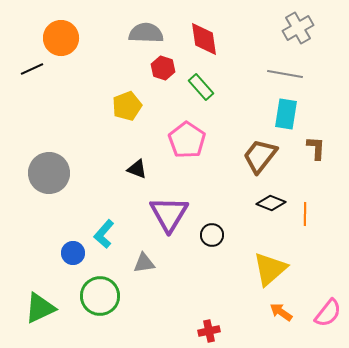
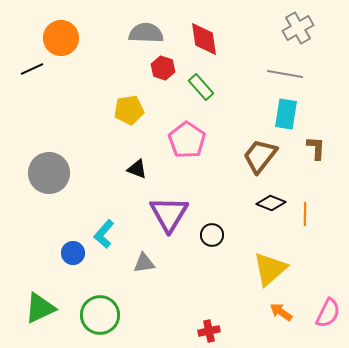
yellow pentagon: moved 2 px right, 4 px down; rotated 12 degrees clockwise
green circle: moved 19 px down
pink semicircle: rotated 12 degrees counterclockwise
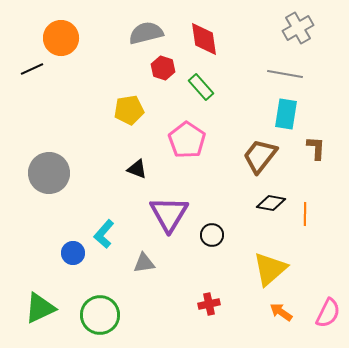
gray semicircle: rotated 16 degrees counterclockwise
black diamond: rotated 12 degrees counterclockwise
red cross: moved 27 px up
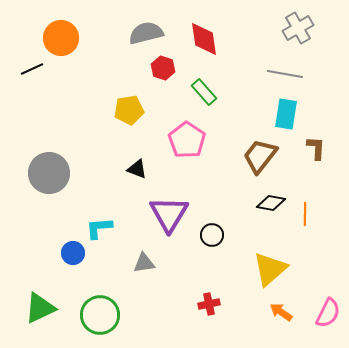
green rectangle: moved 3 px right, 5 px down
cyan L-shape: moved 5 px left, 6 px up; rotated 44 degrees clockwise
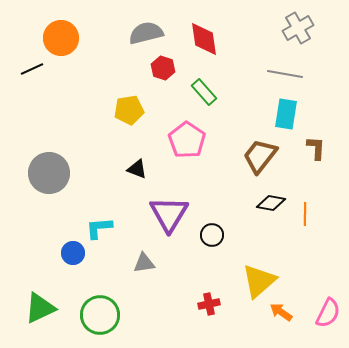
yellow triangle: moved 11 px left, 12 px down
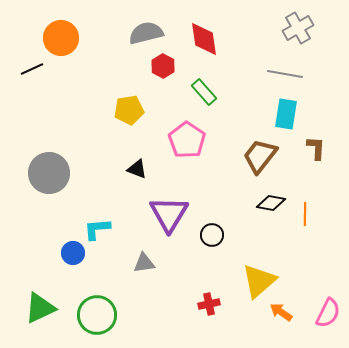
red hexagon: moved 2 px up; rotated 10 degrees clockwise
cyan L-shape: moved 2 px left, 1 px down
green circle: moved 3 px left
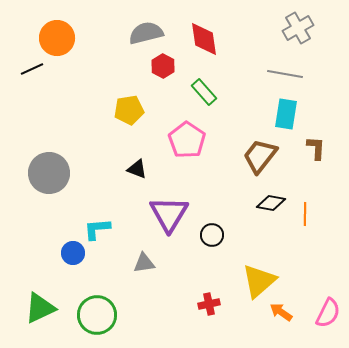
orange circle: moved 4 px left
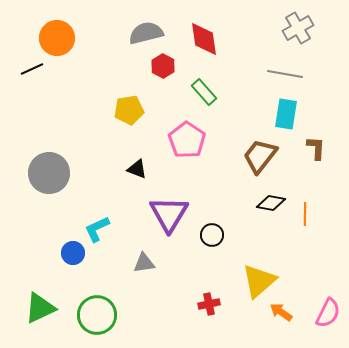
cyan L-shape: rotated 20 degrees counterclockwise
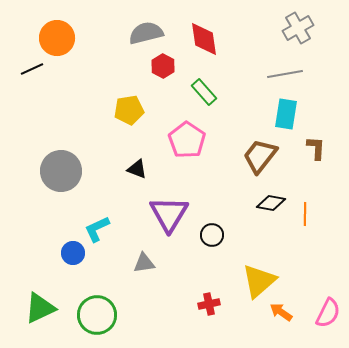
gray line: rotated 20 degrees counterclockwise
gray circle: moved 12 px right, 2 px up
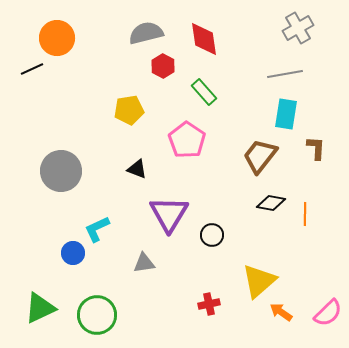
pink semicircle: rotated 20 degrees clockwise
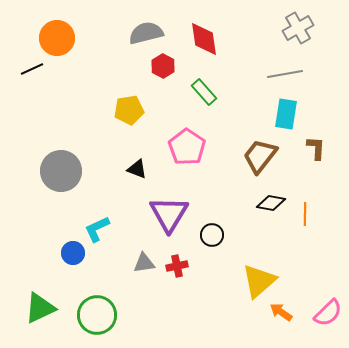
pink pentagon: moved 7 px down
red cross: moved 32 px left, 38 px up
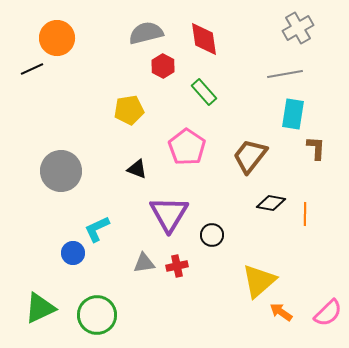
cyan rectangle: moved 7 px right
brown trapezoid: moved 10 px left
